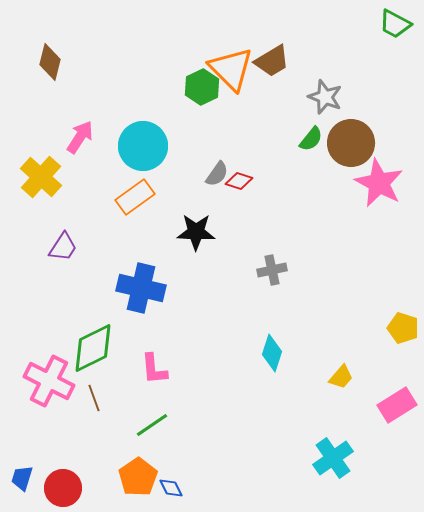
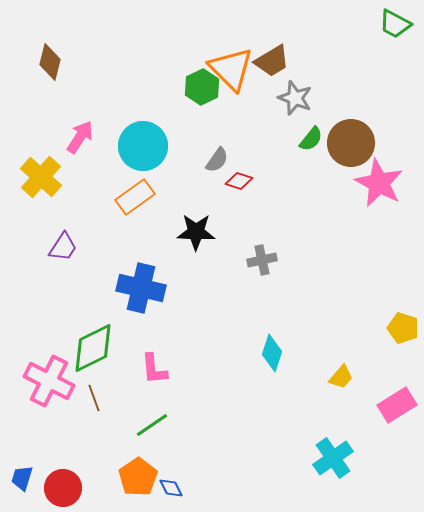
gray star: moved 30 px left, 1 px down
gray semicircle: moved 14 px up
gray cross: moved 10 px left, 10 px up
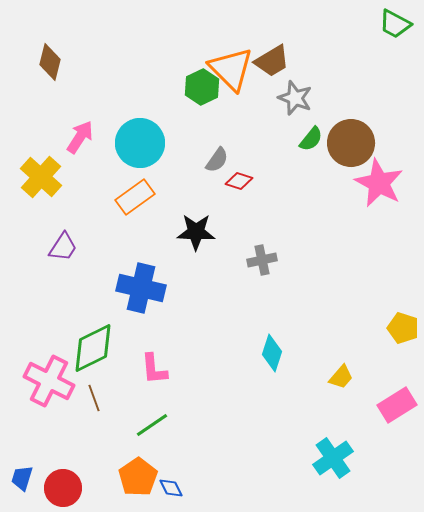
cyan circle: moved 3 px left, 3 px up
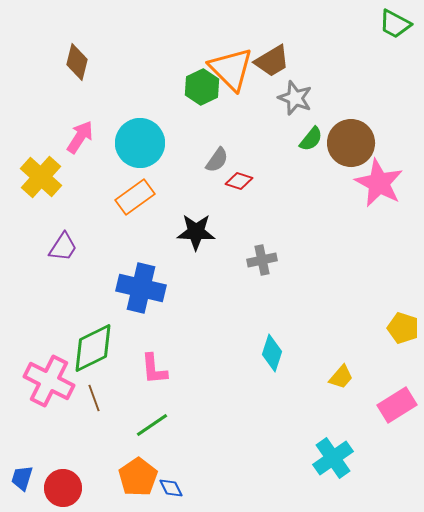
brown diamond: moved 27 px right
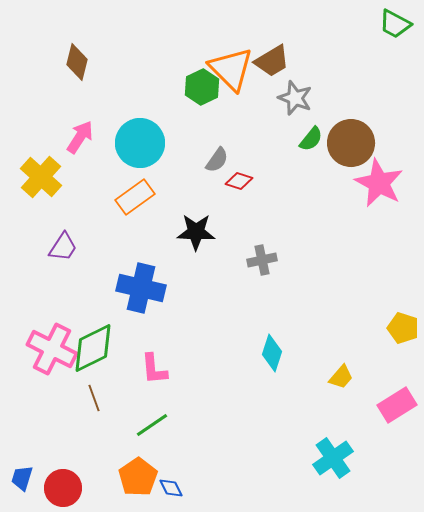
pink cross: moved 3 px right, 32 px up
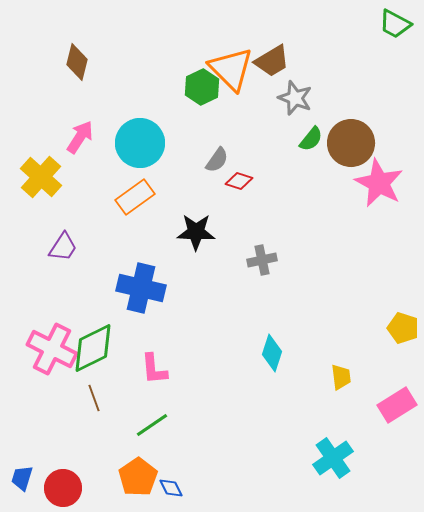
yellow trapezoid: rotated 48 degrees counterclockwise
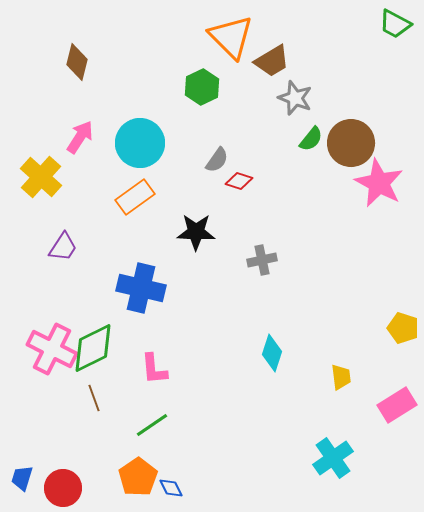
orange triangle: moved 32 px up
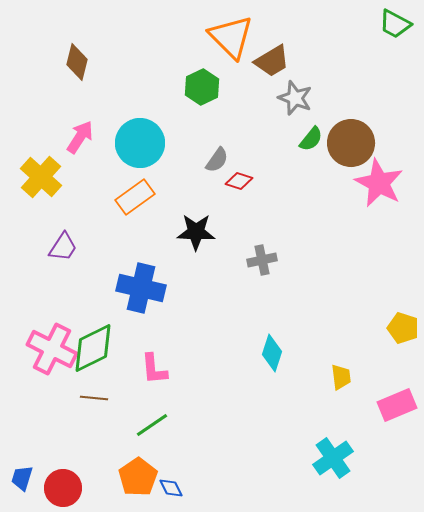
brown line: rotated 64 degrees counterclockwise
pink rectangle: rotated 9 degrees clockwise
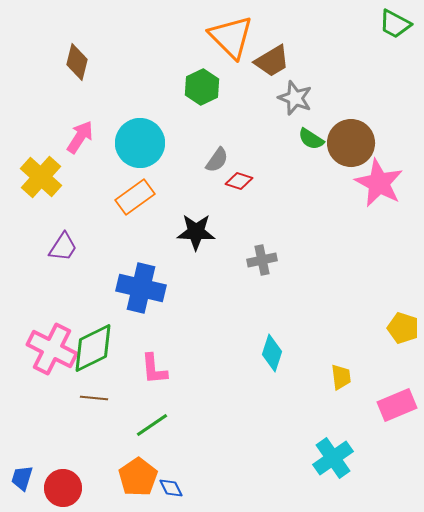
green semicircle: rotated 84 degrees clockwise
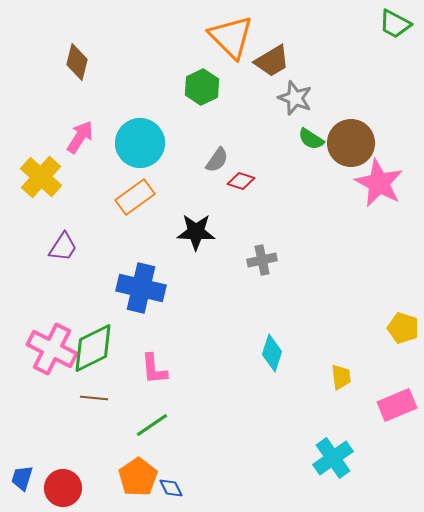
red diamond: moved 2 px right
